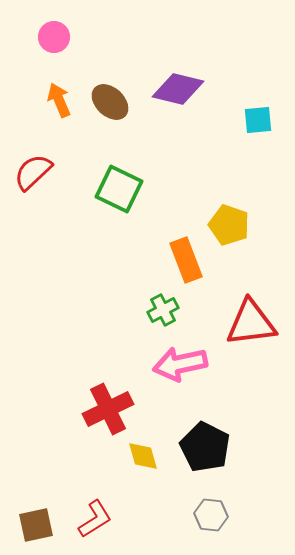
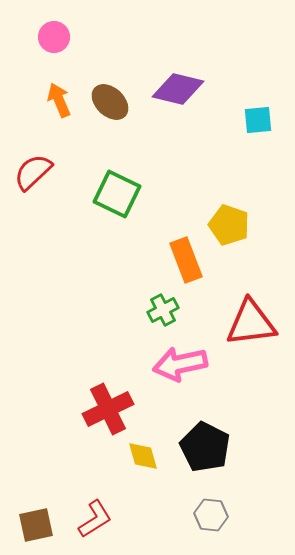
green square: moved 2 px left, 5 px down
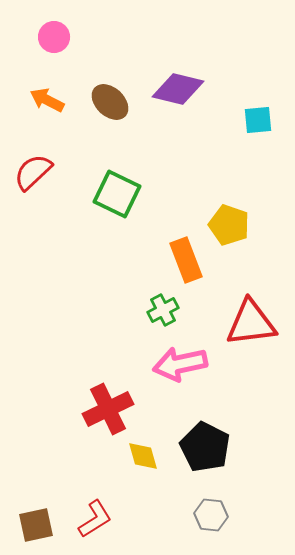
orange arrow: moved 12 px left; rotated 40 degrees counterclockwise
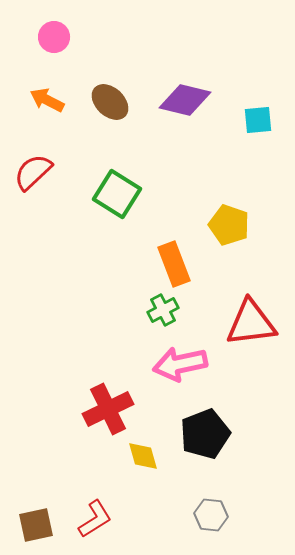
purple diamond: moved 7 px right, 11 px down
green square: rotated 6 degrees clockwise
orange rectangle: moved 12 px left, 4 px down
black pentagon: moved 13 px up; rotated 24 degrees clockwise
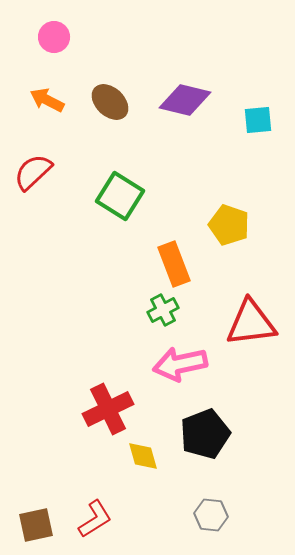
green square: moved 3 px right, 2 px down
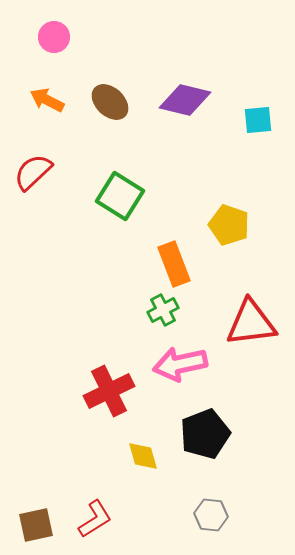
red cross: moved 1 px right, 18 px up
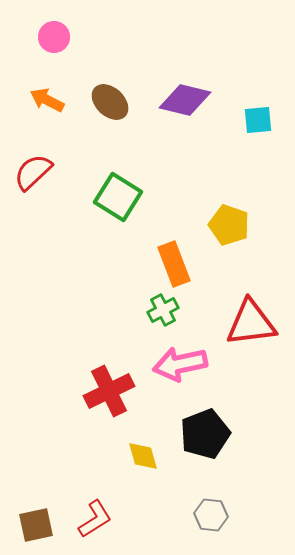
green square: moved 2 px left, 1 px down
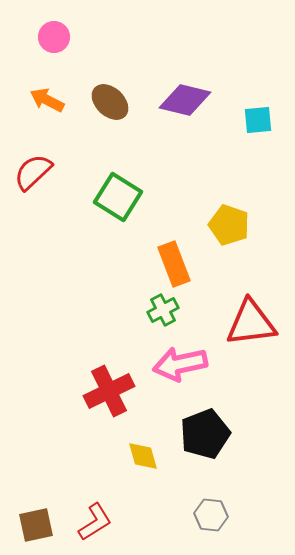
red L-shape: moved 3 px down
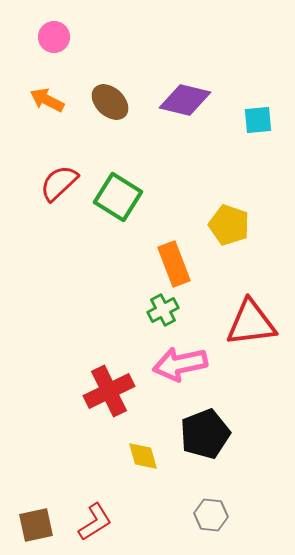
red semicircle: moved 26 px right, 11 px down
